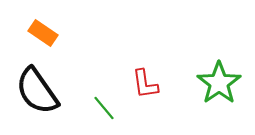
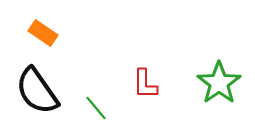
red L-shape: rotated 8 degrees clockwise
green line: moved 8 px left
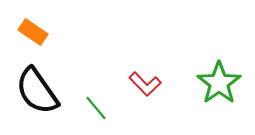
orange rectangle: moved 10 px left, 1 px up
red L-shape: rotated 44 degrees counterclockwise
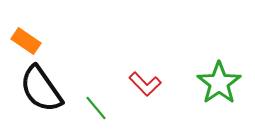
orange rectangle: moved 7 px left, 9 px down
black semicircle: moved 4 px right, 2 px up
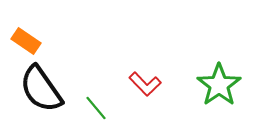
green star: moved 2 px down
